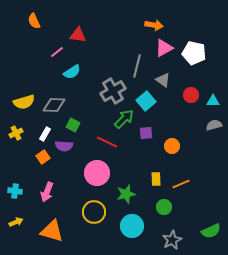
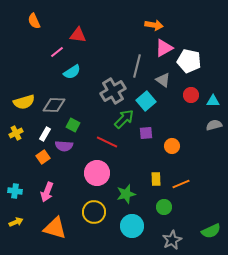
white pentagon: moved 5 px left, 8 px down
orange triangle: moved 3 px right, 3 px up
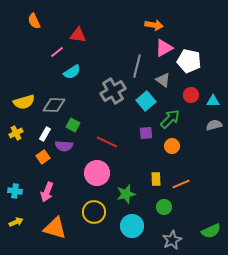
green arrow: moved 46 px right
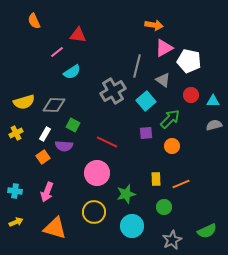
green semicircle: moved 4 px left
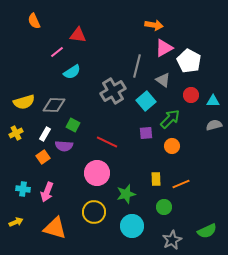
white pentagon: rotated 15 degrees clockwise
cyan cross: moved 8 px right, 2 px up
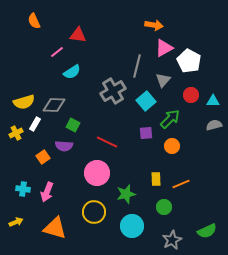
gray triangle: rotated 35 degrees clockwise
white rectangle: moved 10 px left, 10 px up
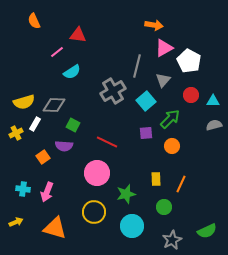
orange line: rotated 42 degrees counterclockwise
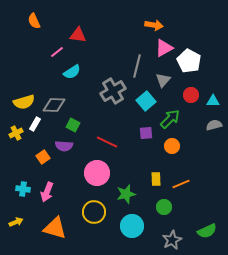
orange line: rotated 42 degrees clockwise
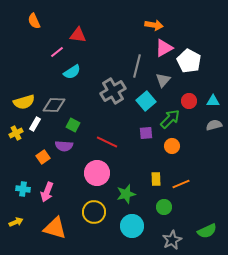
red circle: moved 2 px left, 6 px down
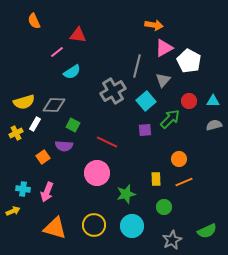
purple square: moved 1 px left, 3 px up
orange circle: moved 7 px right, 13 px down
orange line: moved 3 px right, 2 px up
yellow circle: moved 13 px down
yellow arrow: moved 3 px left, 11 px up
